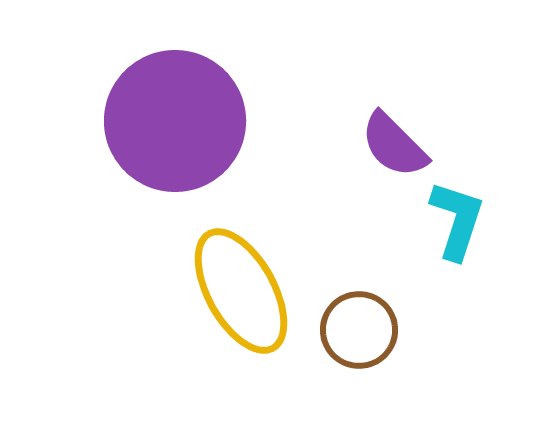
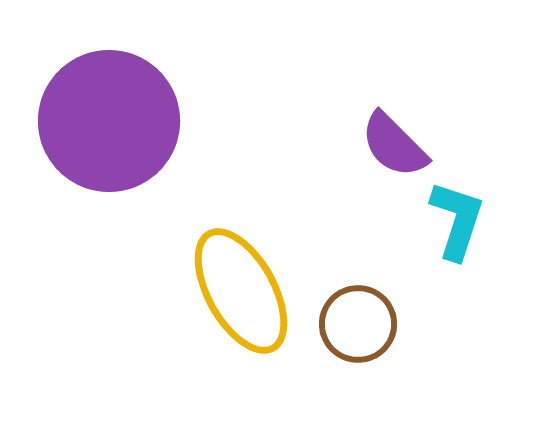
purple circle: moved 66 px left
brown circle: moved 1 px left, 6 px up
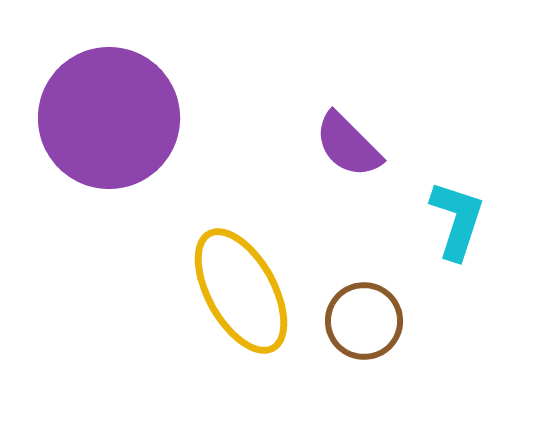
purple circle: moved 3 px up
purple semicircle: moved 46 px left
brown circle: moved 6 px right, 3 px up
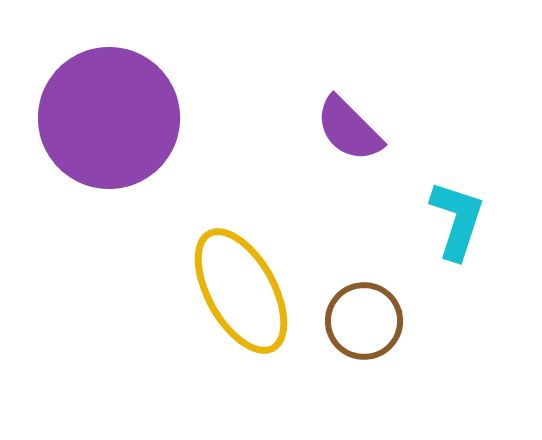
purple semicircle: moved 1 px right, 16 px up
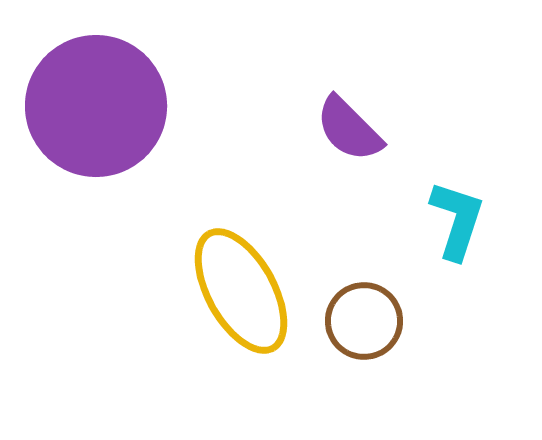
purple circle: moved 13 px left, 12 px up
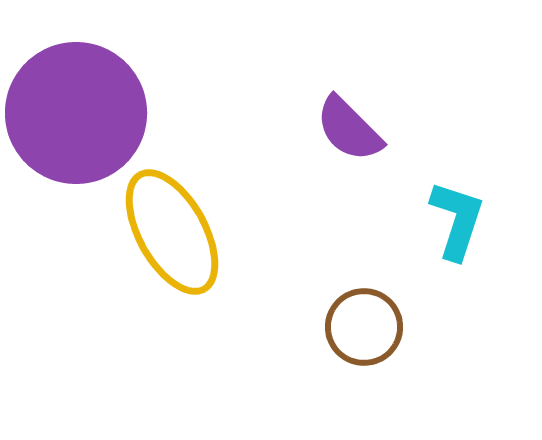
purple circle: moved 20 px left, 7 px down
yellow ellipse: moved 69 px left, 59 px up
brown circle: moved 6 px down
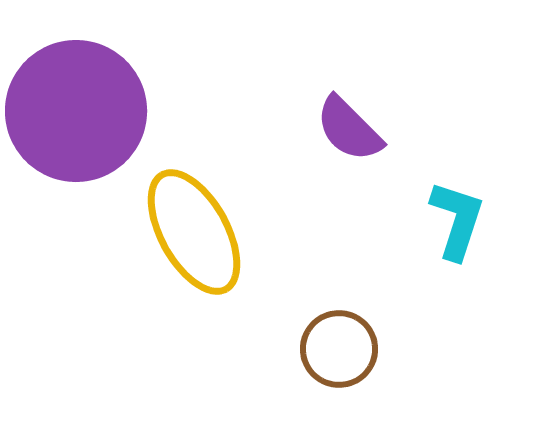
purple circle: moved 2 px up
yellow ellipse: moved 22 px right
brown circle: moved 25 px left, 22 px down
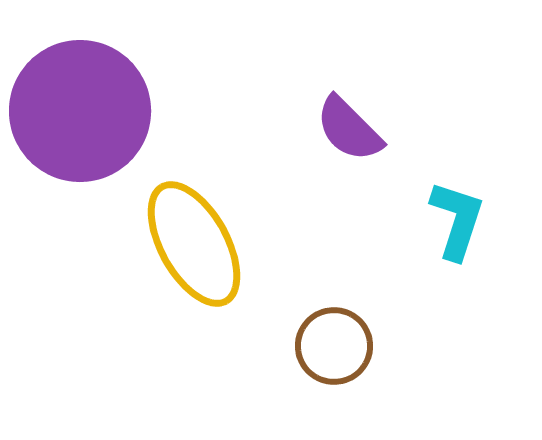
purple circle: moved 4 px right
yellow ellipse: moved 12 px down
brown circle: moved 5 px left, 3 px up
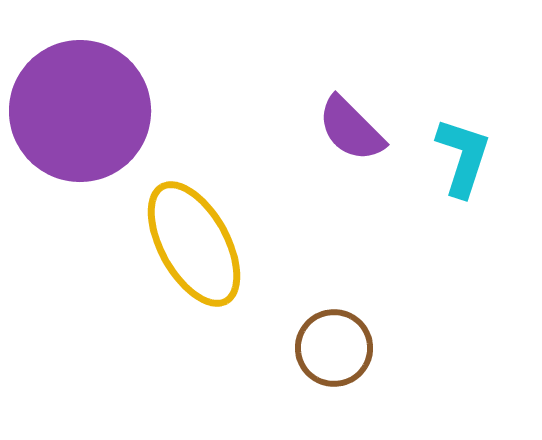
purple semicircle: moved 2 px right
cyan L-shape: moved 6 px right, 63 px up
brown circle: moved 2 px down
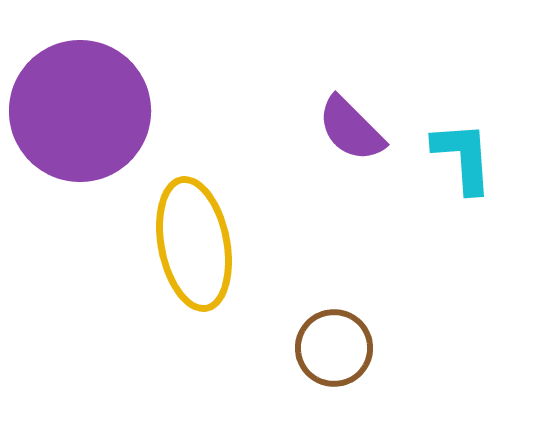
cyan L-shape: rotated 22 degrees counterclockwise
yellow ellipse: rotated 18 degrees clockwise
